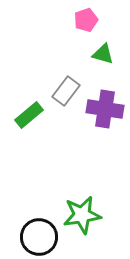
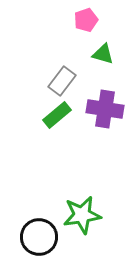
gray rectangle: moved 4 px left, 10 px up
green rectangle: moved 28 px right
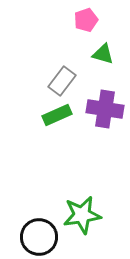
green rectangle: rotated 16 degrees clockwise
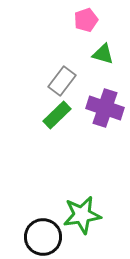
purple cross: moved 1 px up; rotated 9 degrees clockwise
green rectangle: rotated 20 degrees counterclockwise
black circle: moved 4 px right
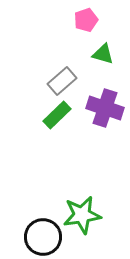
gray rectangle: rotated 12 degrees clockwise
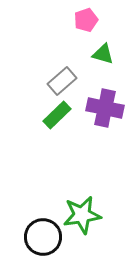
purple cross: rotated 6 degrees counterclockwise
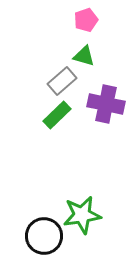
green triangle: moved 19 px left, 2 px down
purple cross: moved 1 px right, 4 px up
black circle: moved 1 px right, 1 px up
